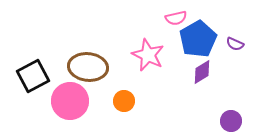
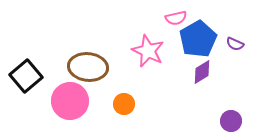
pink star: moved 4 px up
black square: moved 7 px left; rotated 12 degrees counterclockwise
orange circle: moved 3 px down
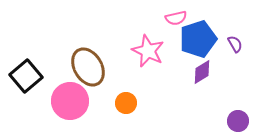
blue pentagon: rotated 12 degrees clockwise
purple semicircle: rotated 144 degrees counterclockwise
brown ellipse: rotated 54 degrees clockwise
orange circle: moved 2 px right, 1 px up
purple circle: moved 7 px right
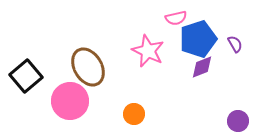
purple diamond: moved 5 px up; rotated 10 degrees clockwise
orange circle: moved 8 px right, 11 px down
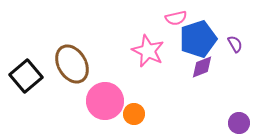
brown ellipse: moved 16 px left, 3 px up
pink circle: moved 35 px right
purple circle: moved 1 px right, 2 px down
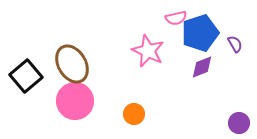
blue pentagon: moved 2 px right, 6 px up
pink circle: moved 30 px left
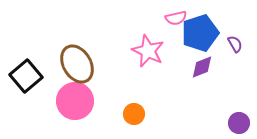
brown ellipse: moved 5 px right
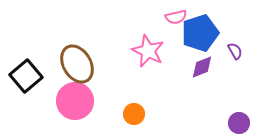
pink semicircle: moved 1 px up
purple semicircle: moved 7 px down
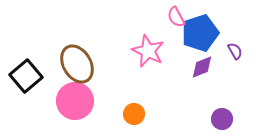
pink semicircle: rotated 75 degrees clockwise
purple circle: moved 17 px left, 4 px up
